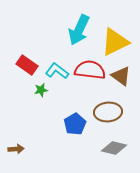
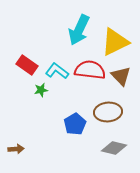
brown triangle: rotated 10 degrees clockwise
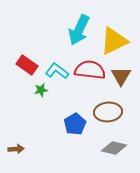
yellow triangle: moved 1 px left, 1 px up
brown triangle: rotated 15 degrees clockwise
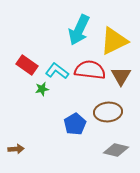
green star: moved 1 px right, 1 px up
gray diamond: moved 2 px right, 2 px down
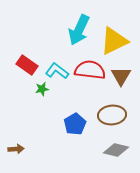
brown ellipse: moved 4 px right, 3 px down
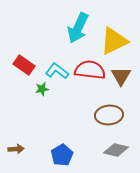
cyan arrow: moved 1 px left, 2 px up
red rectangle: moved 3 px left
brown ellipse: moved 3 px left
blue pentagon: moved 13 px left, 31 px down
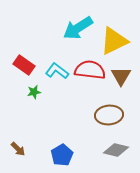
cyan arrow: rotated 32 degrees clockwise
green star: moved 8 px left, 3 px down
brown arrow: moved 2 px right; rotated 49 degrees clockwise
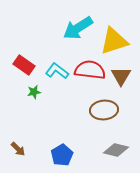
yellow triangle: rotated 8 degrees clockwise
brown ellipse: moved 5 px left, 5 px up
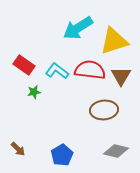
gray diamond: moved 1 px down
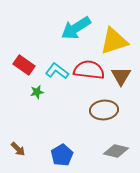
cyan arrow: moved 2 px left
red semicircle: moved 1 px left
green star: moved 3 px right
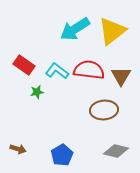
cyan arrow: moved 1 px left, 1 px down
yellow triangle: moved 2 px left, 10 px up; rotated 20 degrees counterclockwise
brown arrow: rotated 28 degrees counterclockwise
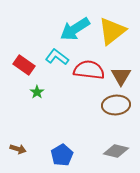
cyan L-shape: moved 14 px up
green star: rotated 24 degrees counterclockwise
brown ellipse: moved 12 px right, 5 px up
